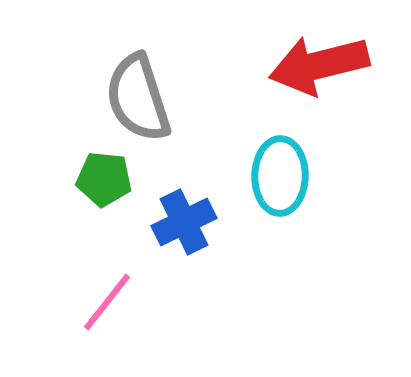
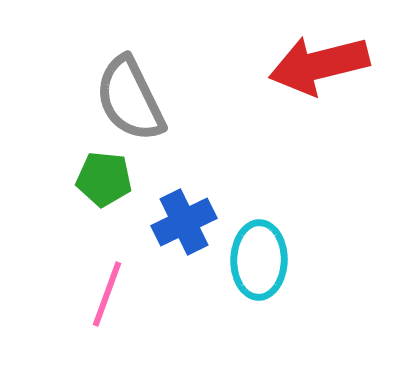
gray semicircle: moved 8 px left, 1 px down; rotated 8 degrees counterclockwise
cyan ellipse: moved 21 px left, 84 px down
pink line: moved 8 px up; rotated 18 degrees counterclockwise
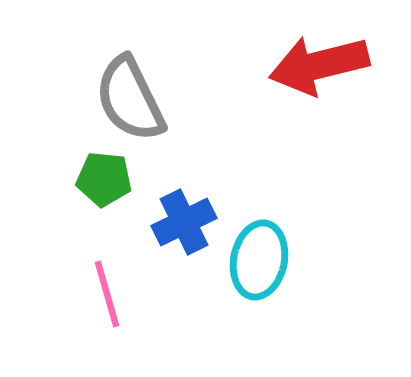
cyan ellipse: rotated 10 degrees clockwise
pink line: rotated 36 degrees counterclockwise
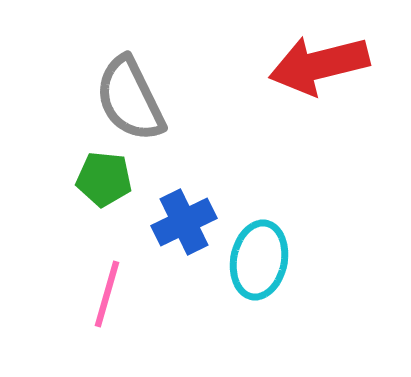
pink line: rotated 32 degrees clockwise
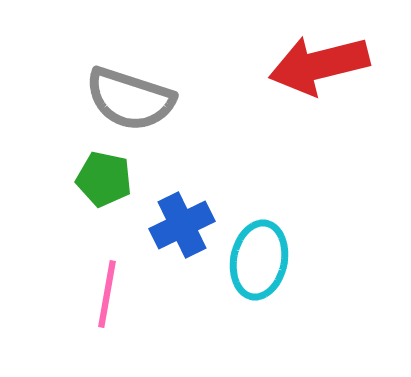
gray semicircle: rotated 46 degrees counterclockwise
green pentagon: rotated 6 degrees clockwise
blue cross: moved 2 px left, 3 px down
pink line: rotated 6 degrees counterclockwise
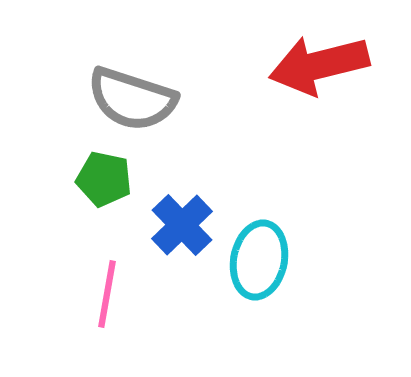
gray semicircle: moved 2 px right
blue cross: rotated 18 degrees counterclockwise
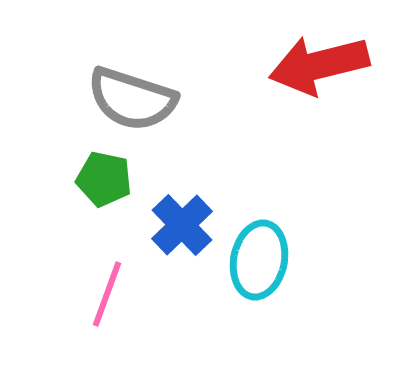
pink line: rotated 10 degrees clockwise
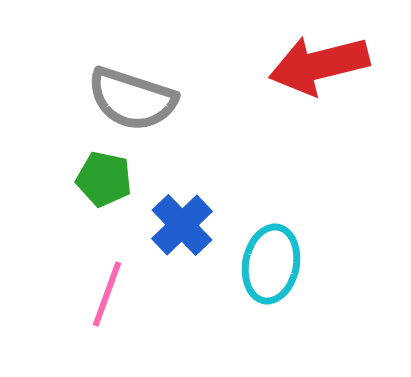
cyan ellipse: moved 12 px right, 4 px down
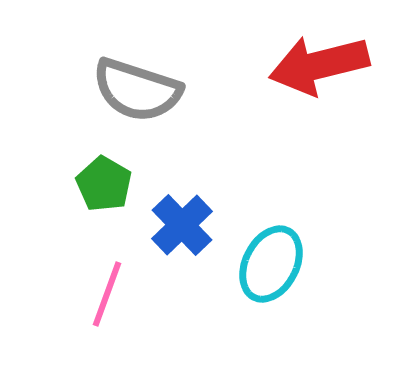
gray semicircle: moved 5 px right, 9 px up
green pentagon: moved 5 px down; rotated 18 degrees clockwise
cyan ellipse: rotated 16 degrees clockwise
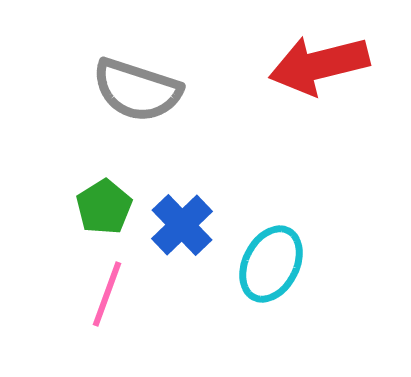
green pentagon: moved 23 px down; rotated 10 degrees clockwise
